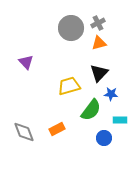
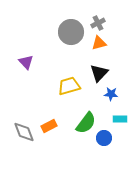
gray circle: moved 4 px down
green semicircle: moved 5 px left, 13 px down
cyan rectangle: moved 1 px up
orange rectangle: moved 8 px left, 3 px up
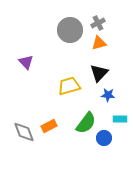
gray circle: moved 1 px left, 2 px up
blue star: moved 3 px left, 1 px down
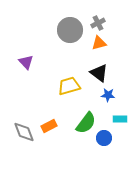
black triangle: rotated 36 degrees counterclockwise
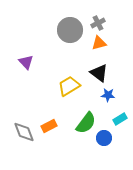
yellow trapezoid: rotated 15 degrees counterclockwise
cyan rectangle: rotated 32 degrees counterclockwise
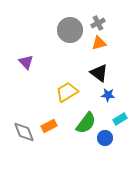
yellow trapezoid: moved 2 px left, 6 px down
blue circle: moved 1 px right
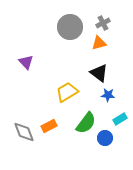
gray cross: moved 5 px right
gray circle: moved 3 px up
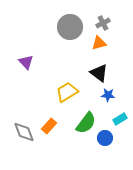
orange rectangle: rotated 21 degrees counterclockwise
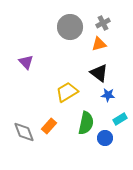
orange triangle: moved 1 px down
green semicircle: rotated 25 degrees counterclockwise
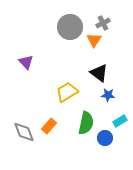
orange triangle: moved 5 px left, 4 px up; rotated 42 degrees counterclockwise
cyan rectangle: moved 2 px down
